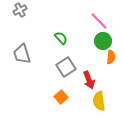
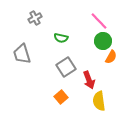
gray cross: moved 15 px right, 8 px down
green semicircle: rotated 144 degrees clockwise
orange semicircle: rotated 24 degrees clockwise
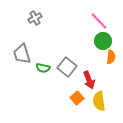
green semicircle: moved 18 px left, 30 px down
orange semicircle: rotated 24 degrees counterclockwise
gray square: moved 1 px right; rotated 18 degrees counterclockwise
orange square: moved 16 px right, 1 px down
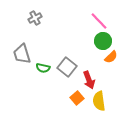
orange semicircle: rotated 40 degrees clockwise
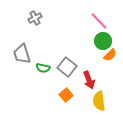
orange semicircle: moved 1 px left, 2 px up
orange square: moved 11 px left, 3 px up
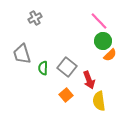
green semicircle: rotated 80 degrees clockwise
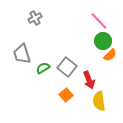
green semicircle: rotated 56 degrees clockwise
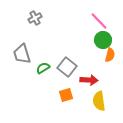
green circle: moved 1 px up
orange semicircle: rotated 32 degrees counterclockwise
red arrow: rotated 66 degrees counterclockwise
orange square: rotated 24 degrees clockwise
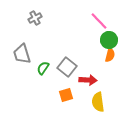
green circle: moved 6 px right
green semicircle: rotated 24 degrees counterclockwise
red arrow: moved 1 px left
yellow semicircle: moved 1 px left, 1 px down
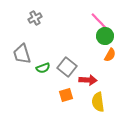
green circle: moved 4 px left, 4 px up
orange semicircle: rotated 16 degrees clockwise
green semicircle: rotated 144 degrees counterclockwise
